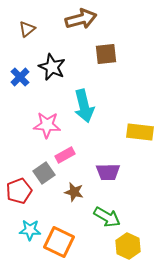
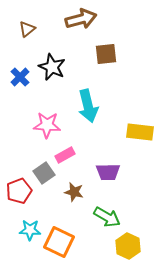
cyan arrow: moved 4 px right
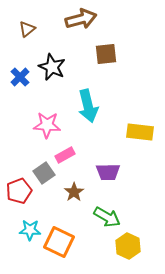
brown star: rotated 24 degrees clockwise
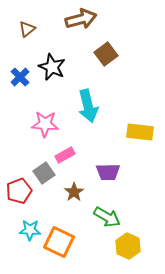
brown square: rotated 30 degrees counterclockwise
pink star: moved 2 px left, 1 px up
